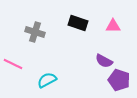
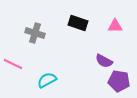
pink triangle: moved 2 px right
gray cross: moved 1 px down
purple pentagon: moved 1 px down; rotated 10 degrees counterclockwise
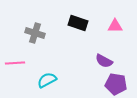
pink line: moved 2 px right, 1 px up; rotated 30 degrees counterclockwise
purple pentagon: moved 3 px left, 3 px down
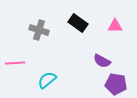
black rectangle: rotated 18 degrees clockwise
gray cross: moved 4 px right, 3 px up
purple semicircle: moved 2 px left
cyan semicircle: rotated 12 degrees counterclockwise
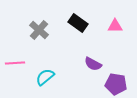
gray cross: rotated 24 degrees clockwise
purple semicircle: moved 9 px left, 3 px down
cyan semicircle: moved 2 px left, 3 px up
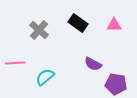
pink triangle: moved 1 px left, 1 px up
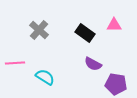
black rectangle: moved 7 px right, 10 px down
cyan semicircle: rotated 72 degrees clockwise
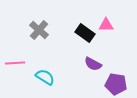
pink triangle: moved 8 px left
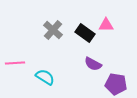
gray cross: moved 14 px right
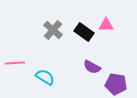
black rectangle: moved 1 px left, 1 px up
purple semicircle: moved 1 px left, 3 px down
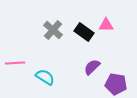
purple semicircle: rotated 108 degrees clockwise
